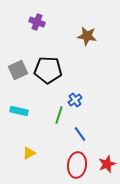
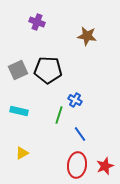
blue cross: rotated 24 degrees counterclockwise
yellow triangle: moved 7 px left
red star: moved 2 px left, 2 px down
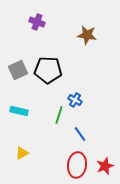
brown star: moved 1 px up
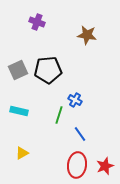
black pentagon: rotated 8 degrees counterclockwise
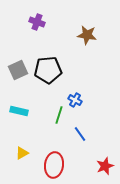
red ellipse: moved 23 px left
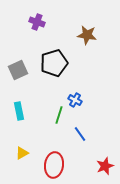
black pentagon: moved 6 px right, 7 px up; rotated 12 degrees counterclockwise
cyan rectangle: rotated 66 degrees clockwise
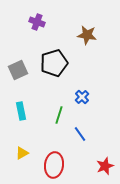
blue cross: moved 7 px right, 3 px up; rotated 16 degrees clockwise
cyan rectangle: moved 2 px right
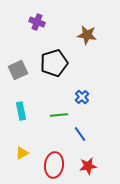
green line: rotated 66 degrees clockwise
red star: moved 17 px left; rotated 12 degrees clockwise
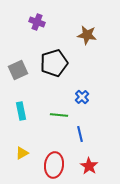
green line: rotated 12 degrees clockwise
blue line: rotated 21 degrees clockwise
red star: moved 1 px right; rotated 30 degrees counterclockwise
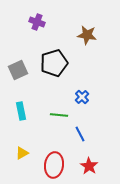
blue line: rotated 14 degrees counterclockwise
